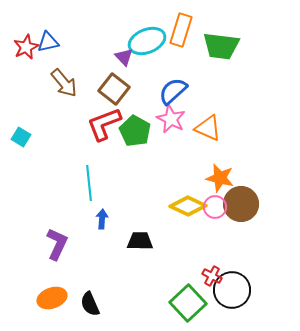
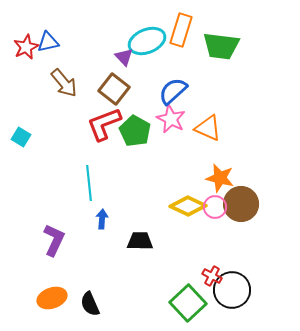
purple L-shape: moved 3 px left, 4 px up
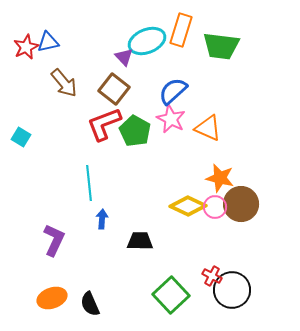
green square: moved 17 px left, 8 px up
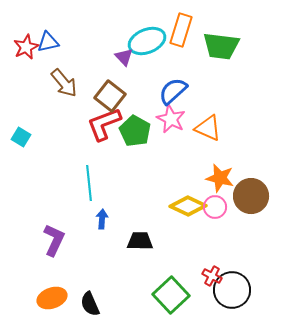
brown square: moved 4 px left, 7 px down
brown circle: moved 10 px right, 8 px up
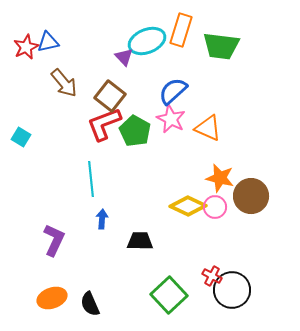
cyan line: moved 2 px right, 4 px up
green square: moved 2 px left
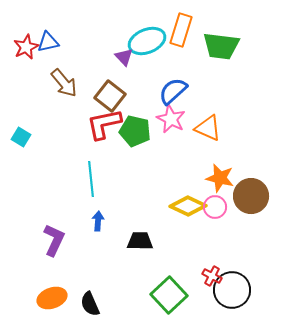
red L-shape: rotated 9 degrees clockwise
green pentagon: rotated 16 degrees counterclockwise
blue arrow: moved 4 px left, 2 px down
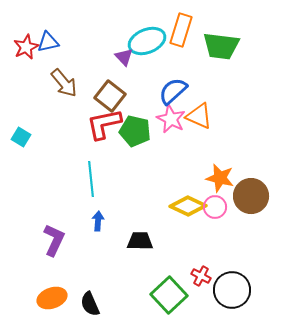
orange triangle: moved 9 px left, 12 px up
red cross: moved 11 px left
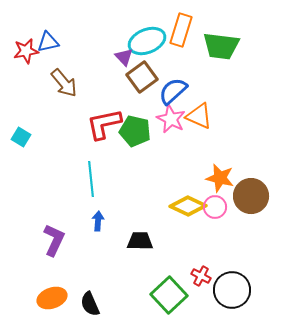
red star: moved 4 px down; rotated 15 degrees clockwise
brown square: moved 32 px right, 19 px up; rotated 16 degrees clockwise
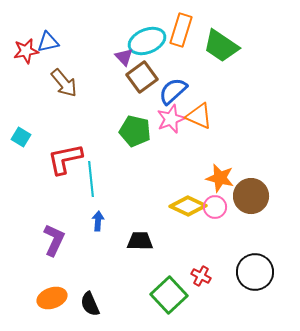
green trapezoid: rotated 27 degrees clockwise
pink star: rotated 24 degrees clockwise
red L-shape: moved 39 px left, 35 px down
black circle: moved 23 px right, 18 px up
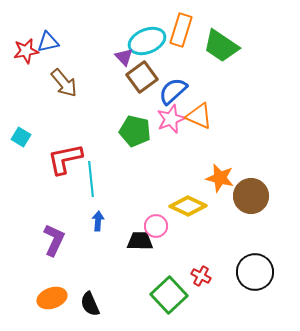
pink circle: moved 59 px left, 19 px down
